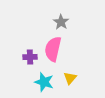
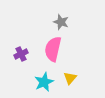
gray star: rotated 14 degrees counterclockwise
purple cross: moved 9 px left, 3 px up; rotated 24 degrees counterclockwise
cyan star: rotated 30 degrees clockwise
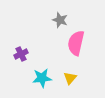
gray star: moved 1 px left, 2 px up
pink semicircle: moved 23 px right, 6 px up
cyan star: moved 2 px left, 4 px up; rotated 18 degrees clockwise
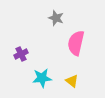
gray star: moved 4 px left, 2 px up
yellow triangle: moved 2 px right, 3 px down; rotated 32 degrees counterclockwise
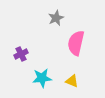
gray star: rotated 28 degrees clockwise
yellow triangle: rotated 16 degrees counterclockwise
